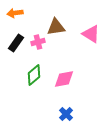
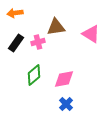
blue cross: moved 10 px up
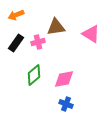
orange arrow: moved 1 px right, 2 px down; rotated 14 degrees counterclockwise
blue cross: rotated 24 degrees counterclockwise
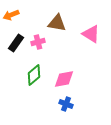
orange arrow: moved 5 px left
brown triangle: moved 1 px right, 4 px up; rotated 18 degrees clockwise
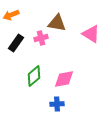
pink cross: moved 3 px right, 4 px up
green diamond: moved 1 px down
blue cross: moved 9 px left; rotated 24 degrees counterclockwise
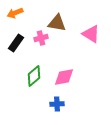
orange arrow: moved 4 px right, 2 px up
pink diamond: moved 2 px up
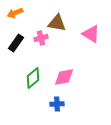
green diamond: moved 1 px left, 2 px down
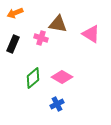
brown triangle: moved 1 px right, 1 px down
pink cross: rotated 32 degrees clockwise
black rectangle: moved 3 px left, 1 px down; rotated 12 degrees counterclockwise
pink diamond: moved 2 px left; rotated 40 degrees clockwise
blue cross: rotated 24 degrees counterclockwise
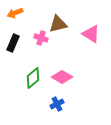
brown triangle: rotated 24 degrees counterclockwise
black rectangle: moved 1 px up
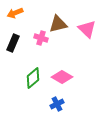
pink triangle: moved 4 px left, 5 px up; rotated 12 degrees clockwise
